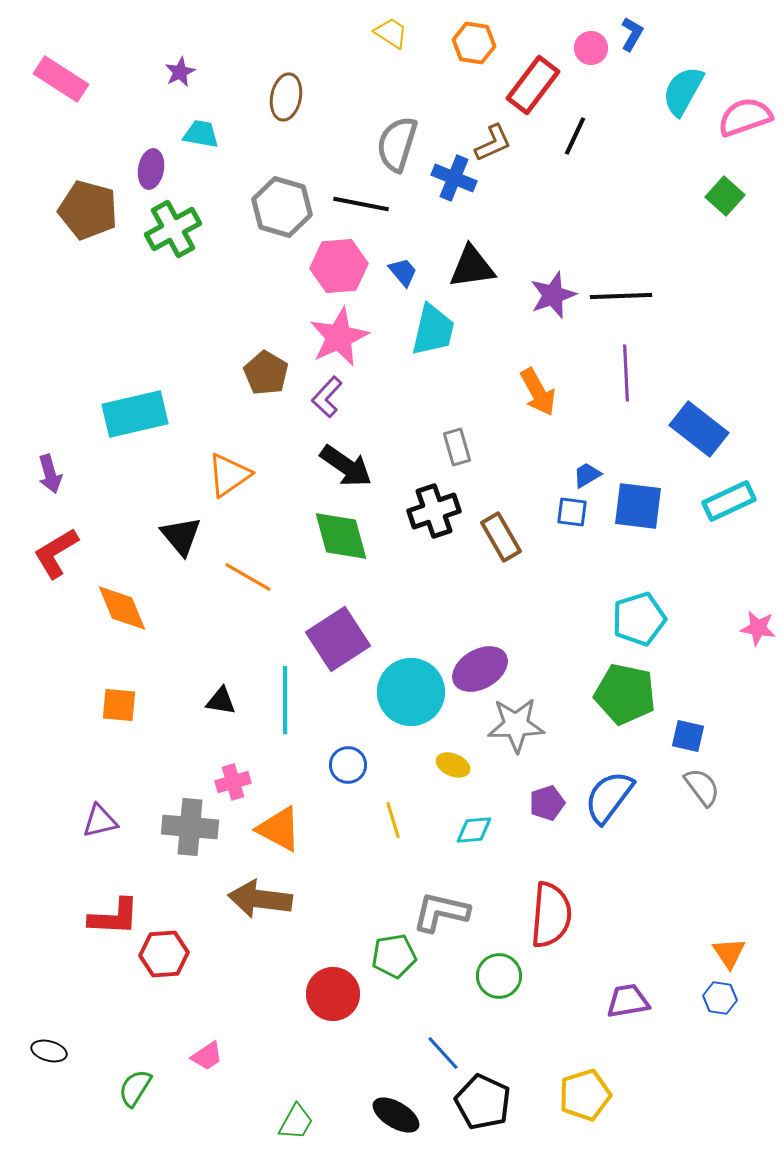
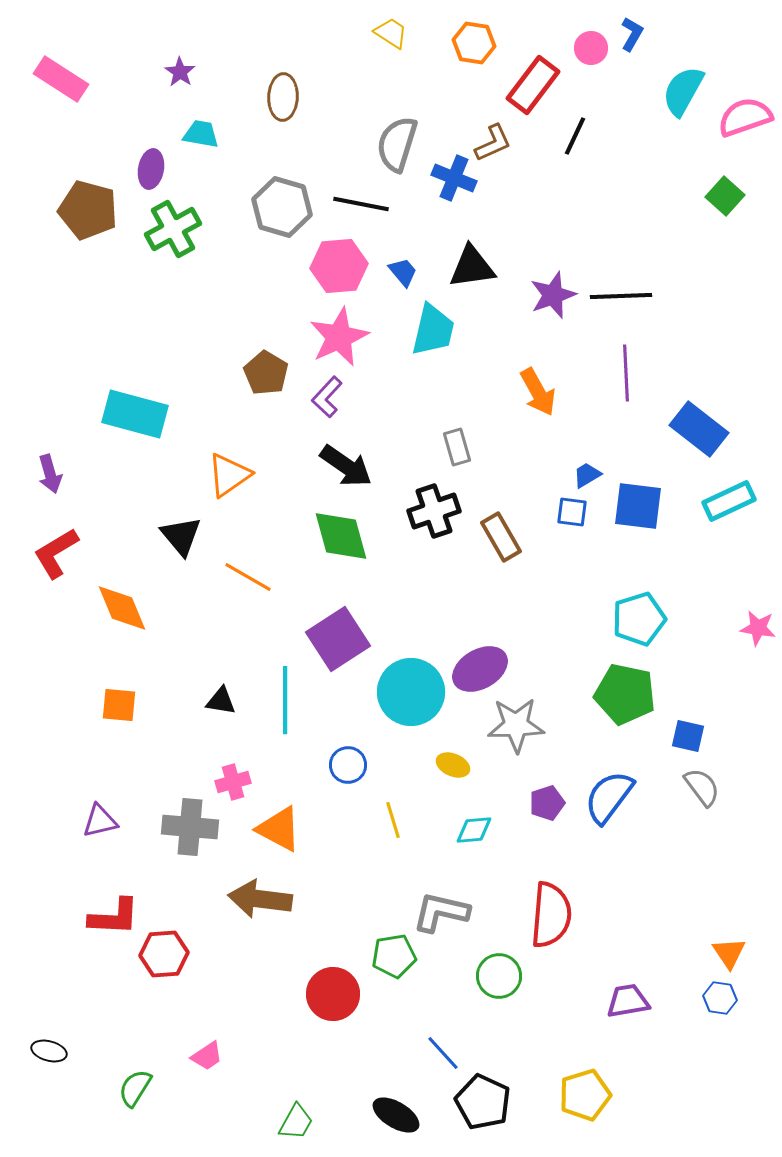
purple star at (180, 72): rotated 12 degrees counterclockwise
brown ellipse at (286, 97): moved 3 px left; rotated 9 degrees counterclockwise
cyan rectangle at (135, 414): rotated 28 degrees clockwise
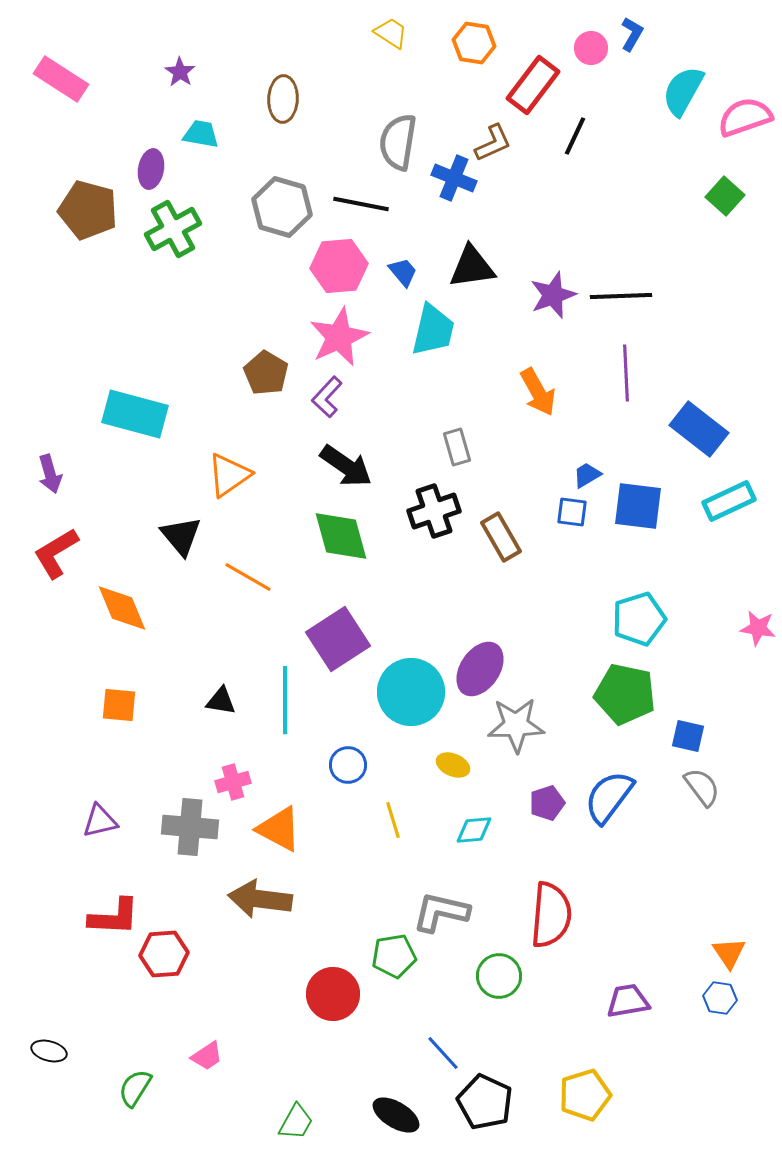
brown ellipse at (283, 97): moved 2 px down
gray semicircle at (397, 144): moved 1 px right, 2 px up; rotated 8 degrees counterclockwise
purple ellipse at (480, 669): rotated 26 degrees counterclockwise
black pentagon at (483, 1102): moved 2 px right
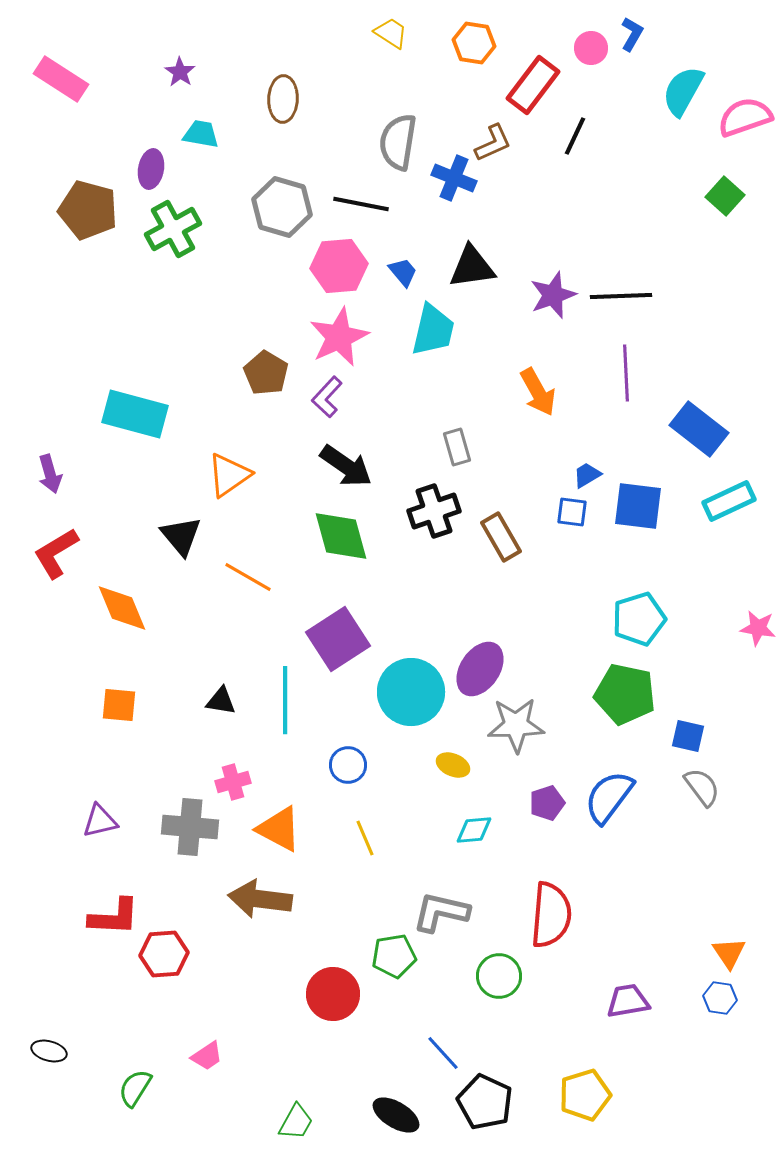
yellow line at (393, 820): moved 28 px left, 18 px down; rotated 6 degrees counterclockwise
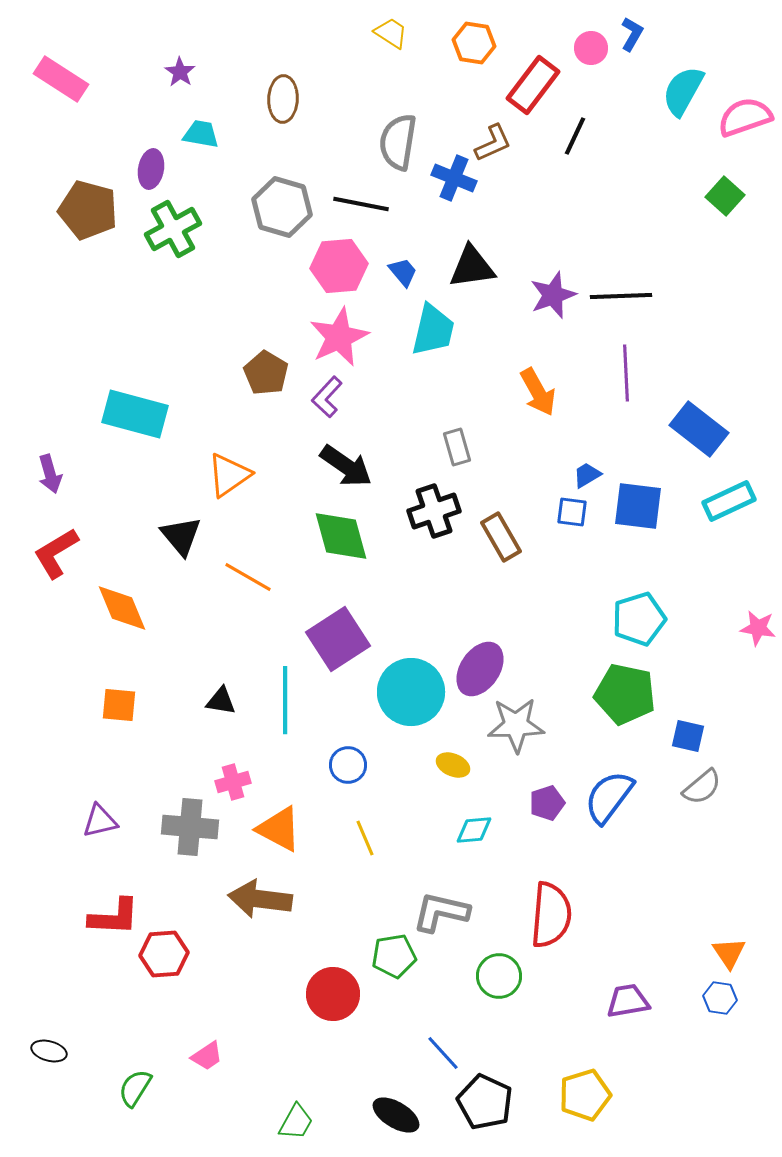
gray semicircle at (702, 787): rotated 87 degrees clockwise
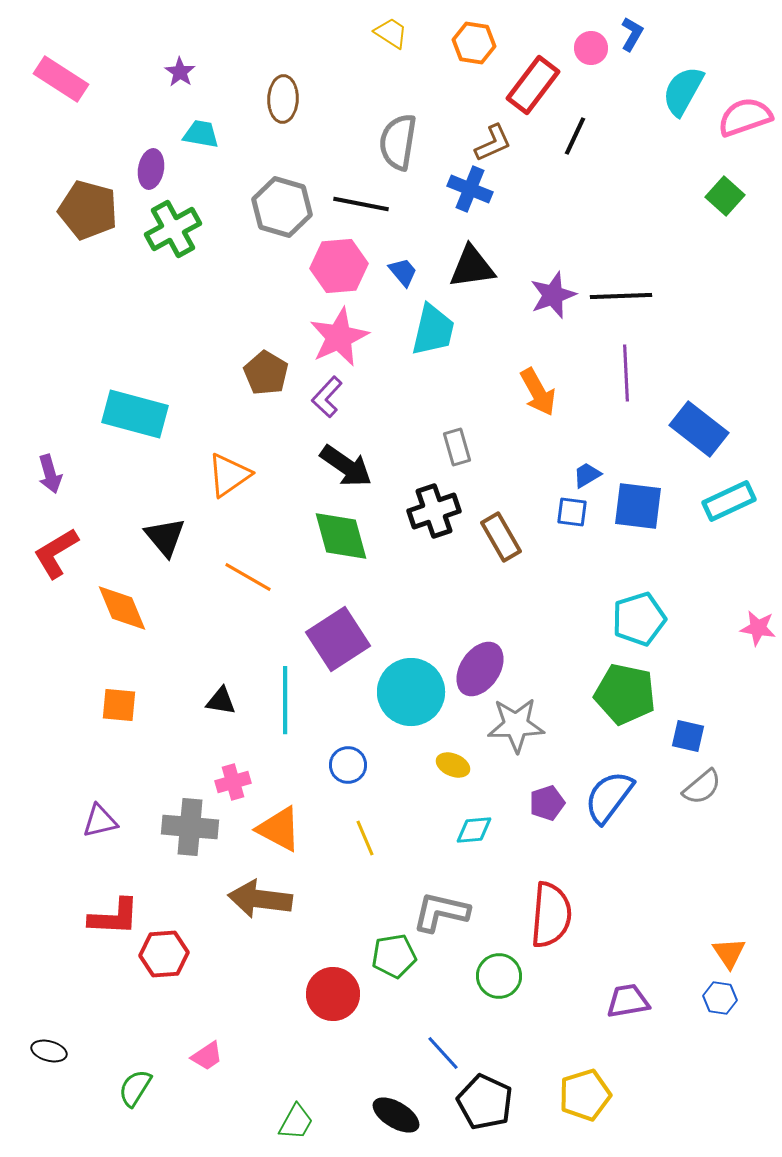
blue cross at (454, 178): moved 16 px right, 11 px down
black triangle at (181, 536): moved 16 px left, 1 px down
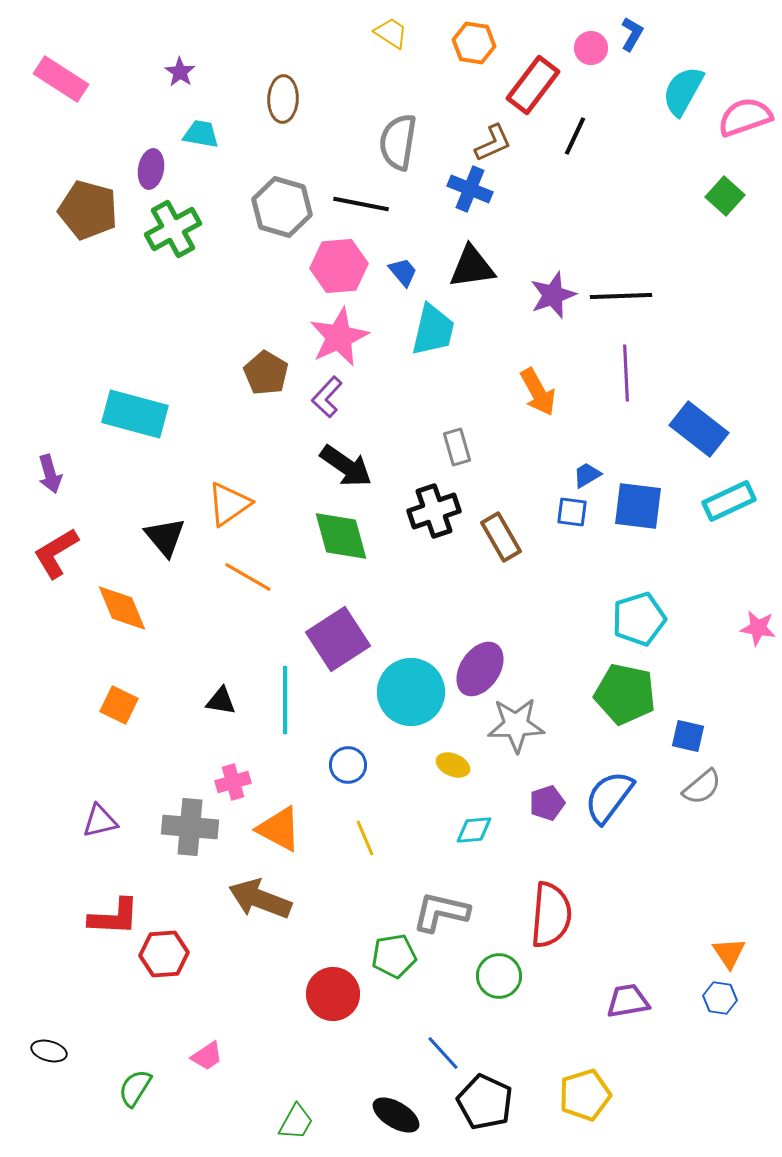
orange triangle at (229, 475): moved 29 px down
orange square at (119, 705): rotated 21 degrees clockwise
brown arrow at (260, 899): rotated 14 degrees clockwise
